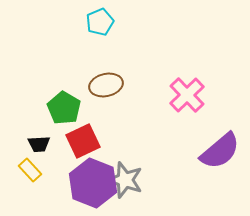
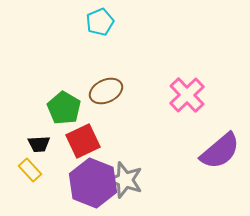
brown ellipse: moved 6 px down; rotated 12 degrees counterclockwise
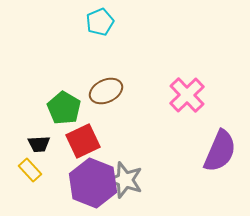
purple semicircle: rotated 27 degrees counterclockwise
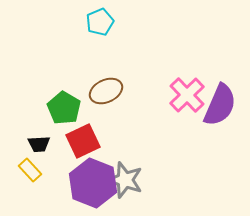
purple semicircle: moved 46 px up
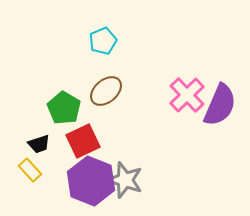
cyan pentagon: moved 3 px right, 19 px down
brown ellipse: rotated 16 degrees counterclockwise
black trapezoid: rotated 15 degrees counterclockwise
purple hexagon: moved 2 px left, 2 px up
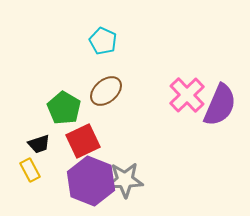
cyan pentagon: rotated 24 degrees counterclockwise
yellow rectangle: rotated 15 degrees clockwise
gray star: rotated 21 degrees counterclockwise
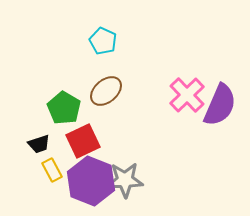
yellow rectangle: moved 22 px right
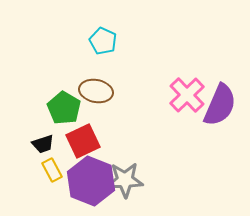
brown ellipse: moved 10 px left; rotated 52 degrees clockwise
black trapezoid: moved 4 px right
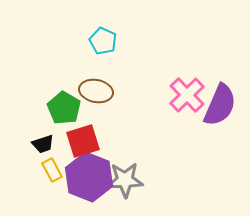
red square: rotated 8 degrees clockwise
purple hexagon: moved 2 px left, 4 px up
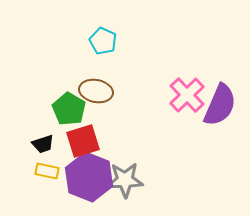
green pentagon: moved 5 px right, 1 px down
yellow rectangle: moved 5 px left, 1 px down; rotated 50 degrees counterclockwise
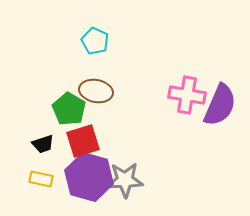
cyan pentagon: moved 8 px left
pink cross: rotated 36 degrees counterclockwise
yellow rectangle: moved 6 px left, 8 px down
purple hexagon: rotated 6 degrees counterclockwise
